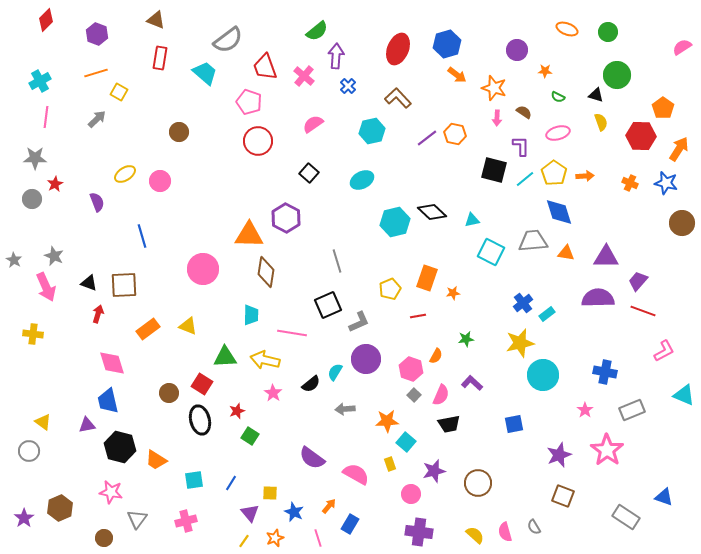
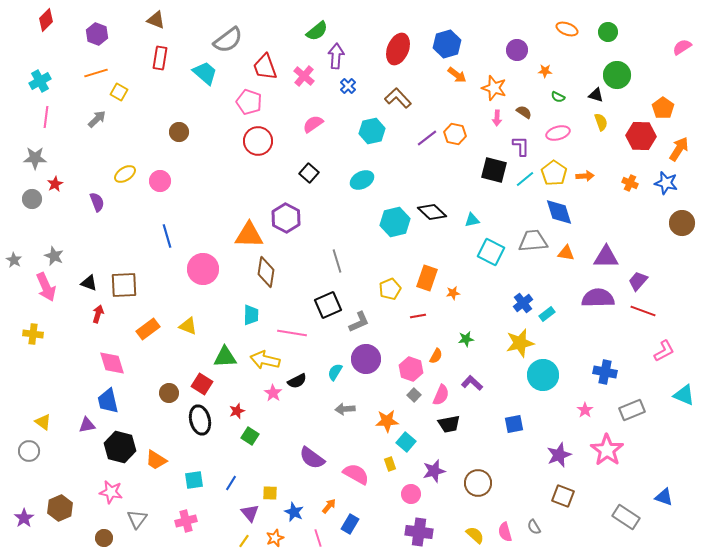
blue line at (142, 236): moved 25 px right
black semicircle at (311, 384): moved 14 px left, 3 px up; rotated 12 degrees clockwise
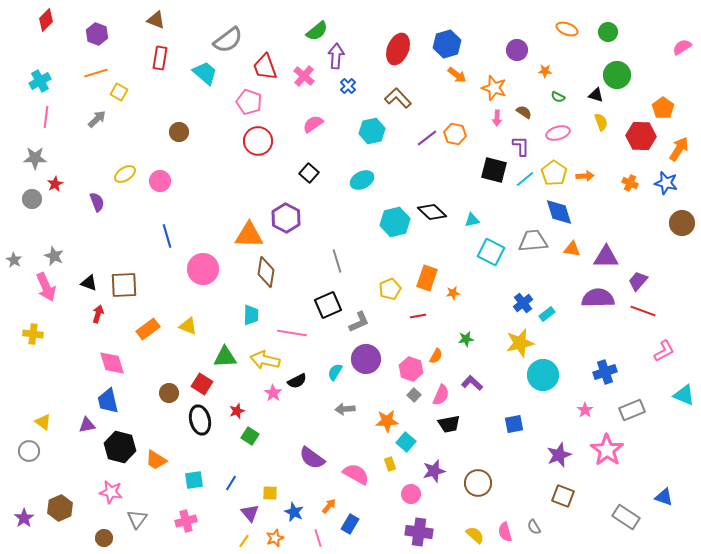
orange triangle at (566, 253): moved 6 px right, 4 px up
blue cross at (605, 372): rotated 30 degrees counterclockwise
